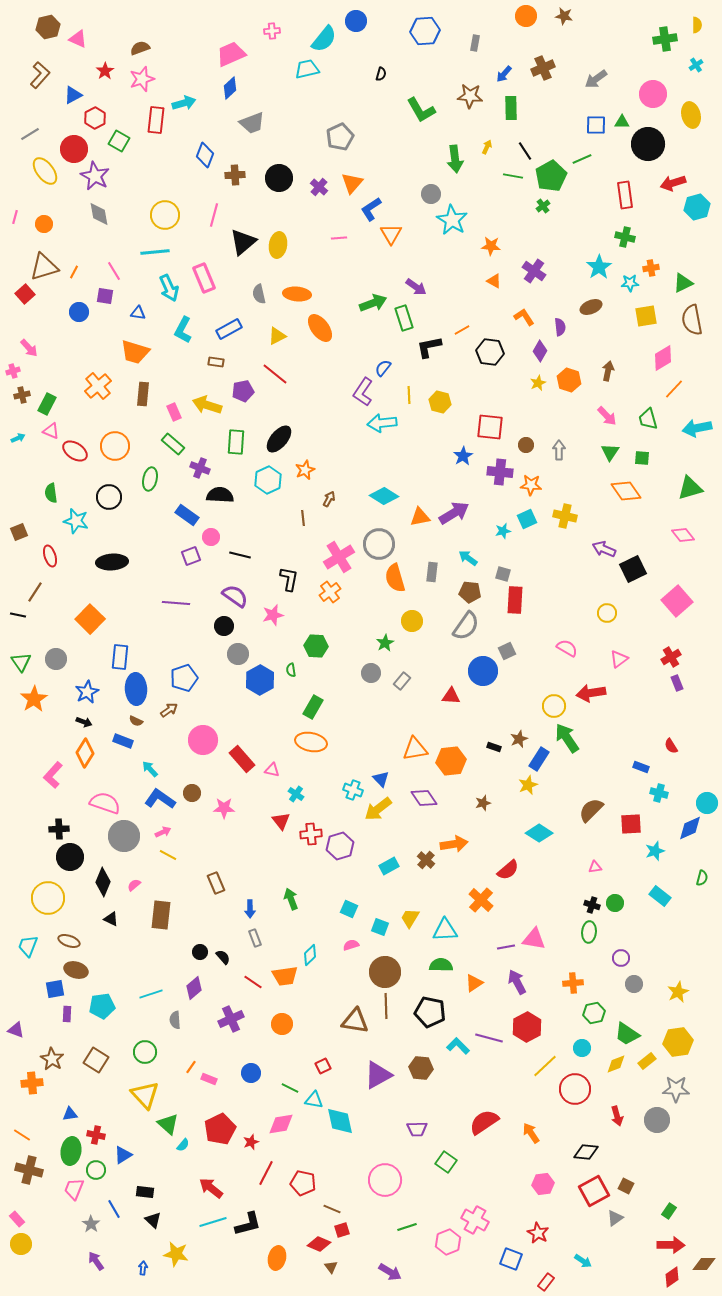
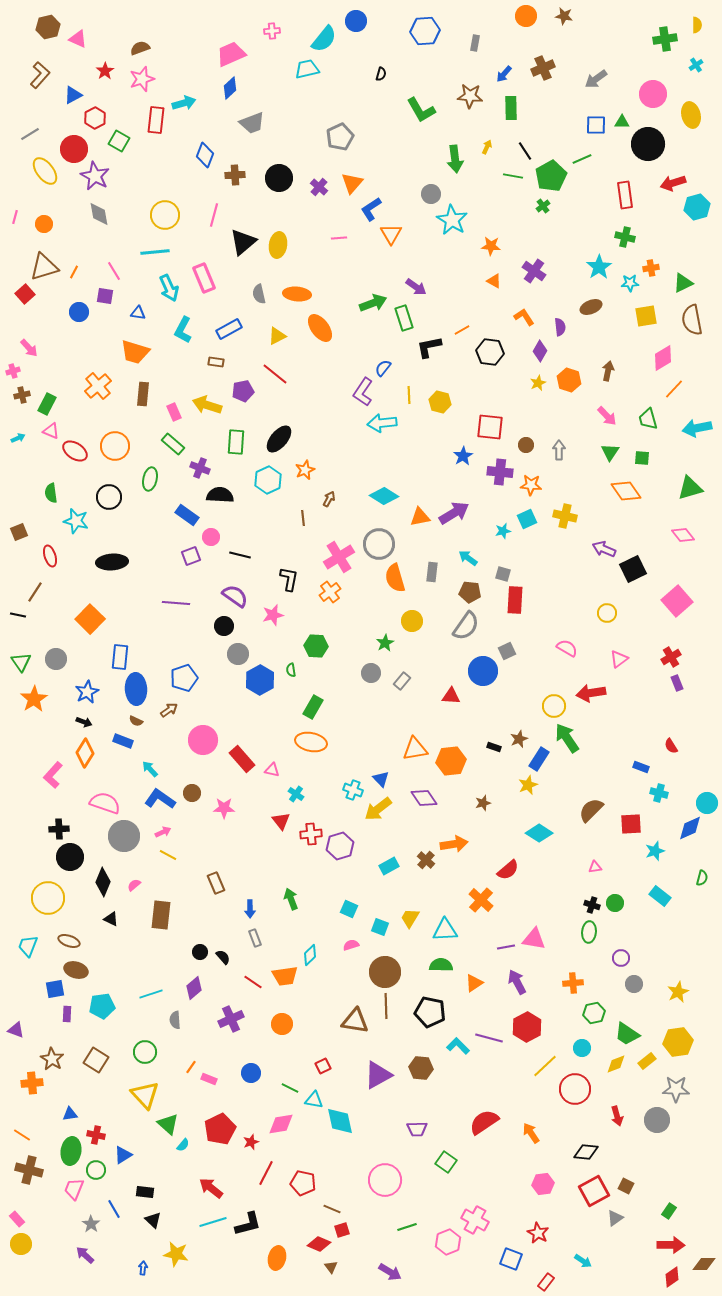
purple arrow at (96, 1261): moved 11 px left, 6 px up; rotated 12 degrees counterclockwise
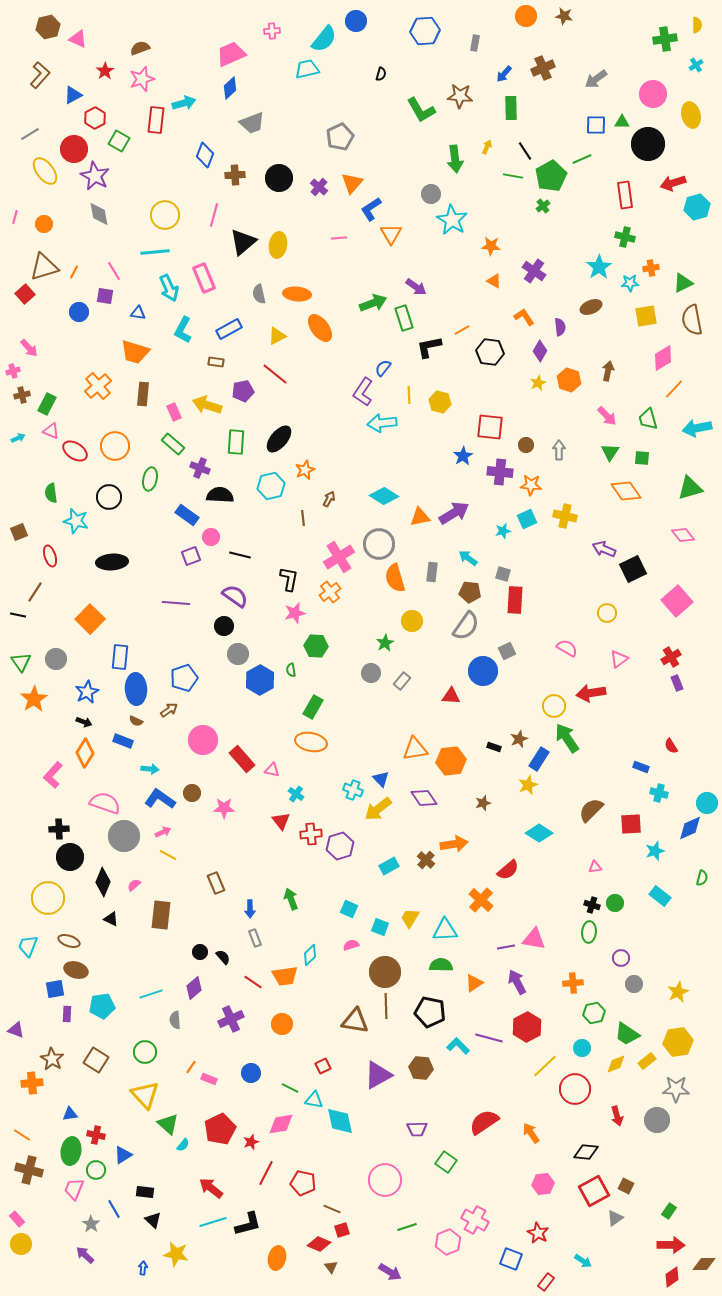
brown star at (470, 96): moved 10 px left
cyan hexagon at (268, 480): moved 3 px right, 6 px down; rotated 12 degrees clockwise
pink star at (273, 615): moved 22 px right, 2 px up
cyan arrow at (150, 769): rotated 138 degrees clockwise
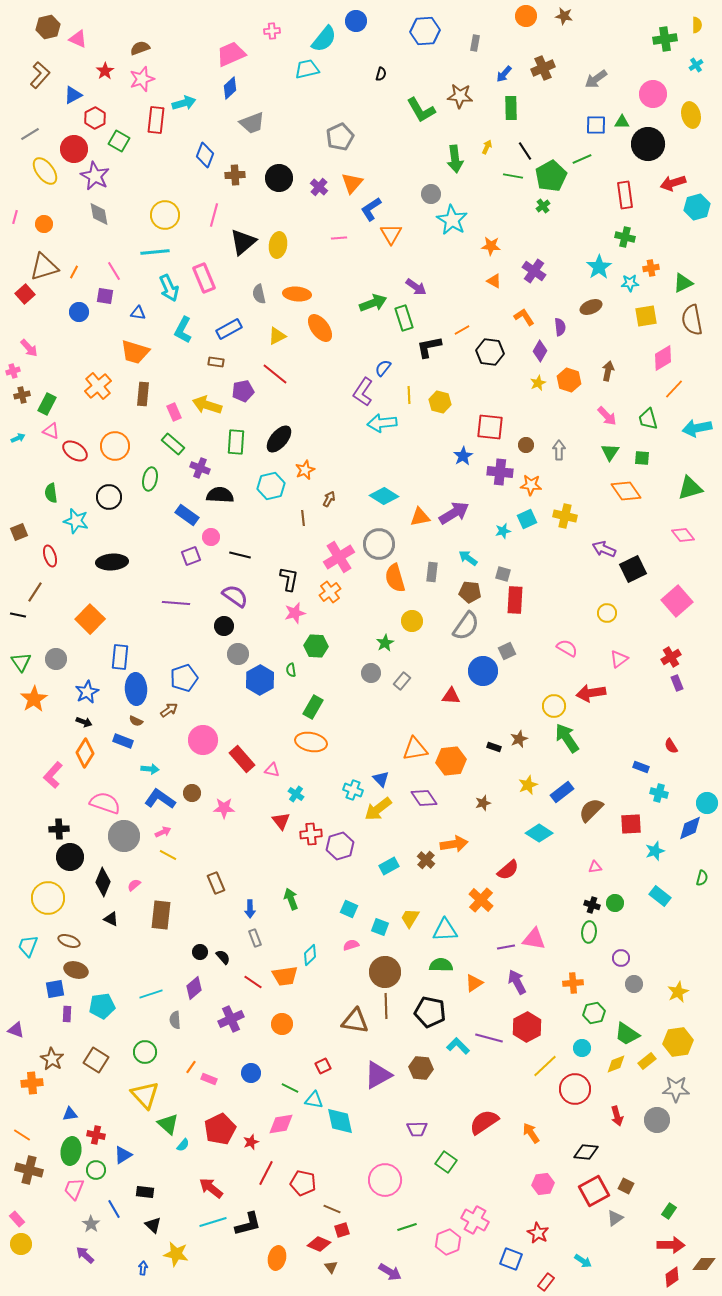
blue rectangle at (539, 759): moved 23 px right, 33 px down; rotated 20 degrees clockwise
black triangle at (153, 1220): moved 5 px down
